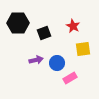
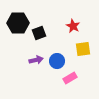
black square: moved 5 px left
blue circle: moved 2 px up
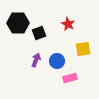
red star: moved 5 px left, 2 px up
purple arrow: rotated 56 degrees counterclockwise
pink rectangle: rotated 16 degrees clockwise
